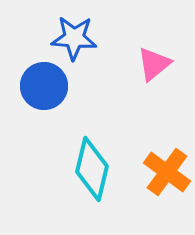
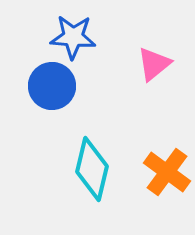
blue star: moved 1 px left, 1 px up
blue circle: moved 8 px right
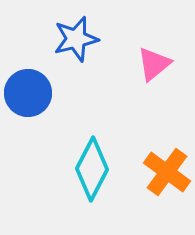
blue star: moved 3 px right, 2 px down; rotated 18 degrees counterclockwise
blue circle: moved 24 px left, 7 px down
cyan diamond: rotated 14 degrees clockwise
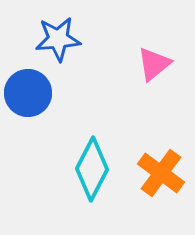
blue star: moved 18 px left; rotated 9 degrees clockwise
orange cross: moved 6 px left, 1 px down
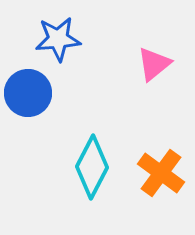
cyan diamond: moved 2 px up
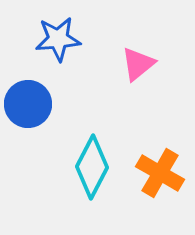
pink triangle: moved 16 px left
blue circle: moved 11 px down
orange cross: moved 1 px left; rotated 6 degrees counterclockwise
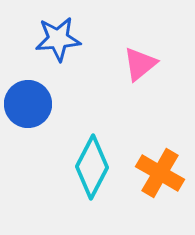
pink triangle: moved 2 px right
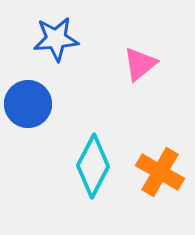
blue star: moved 2 px left
cyan diamond: moved 1 px right, 1 px up
orange cross: moved 1 px up
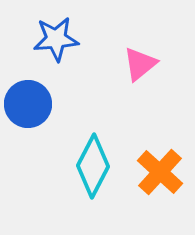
orange cross: rotated 12 degrees clockwise
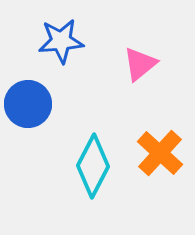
blue star: moved 5 px right, 2 px down
orange cross: moved 19 px up
